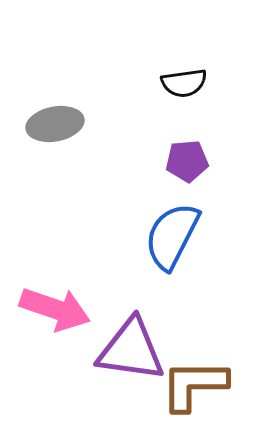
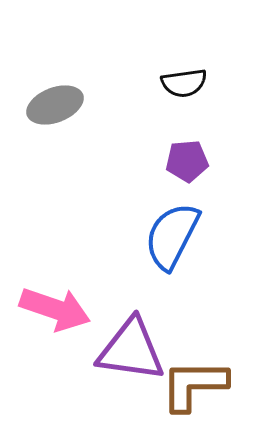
gray ellipse: moved 19 px up; rotated 10 degrees counterclockwise
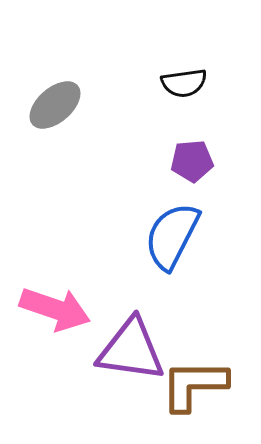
gray ellipse: rotated 20 degrees counterclockwise
purple pentagon: moved 5 px right
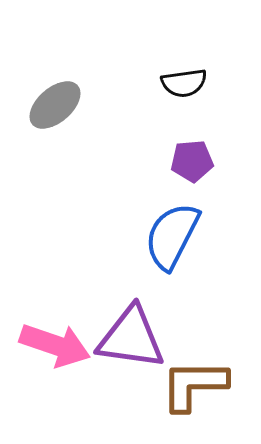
pink arrow: moved 36 px down
purple triangle: moved 12 px up
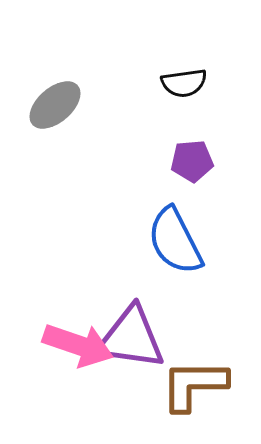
blue semicircle: moved 3 px right, 5 px down; rotated 54 degrees counterclockwise
pink arrow: moved 23 px right
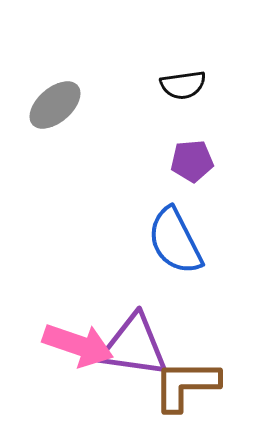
black semicircle: moved 1 px left, 2 px down
purple triangle: moved 3 px right, 8 px down
brown L-shape: moved 8 px left
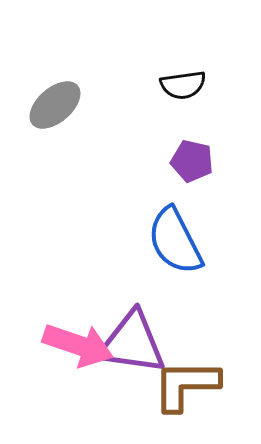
purple pentagon: rotated 18 degrees clockwise
purple triangle: moved 2 px left, 3 px up
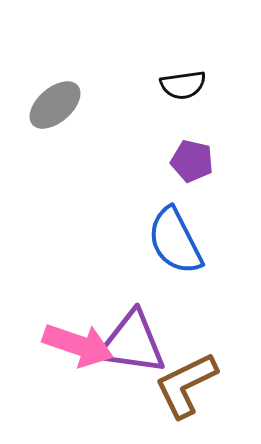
brown L-shape: rotated 26 degrees counterclockwise
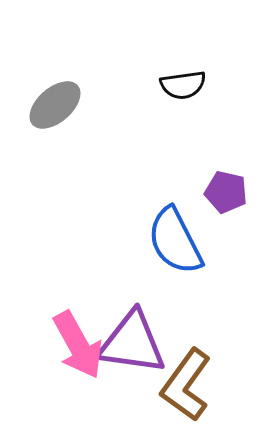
purple pentagon: moved 34 px right, 31 px down
pink arrow: rotated 42 degrees clockwise
brown L-shape: rotated 28 degrees counterclockwise
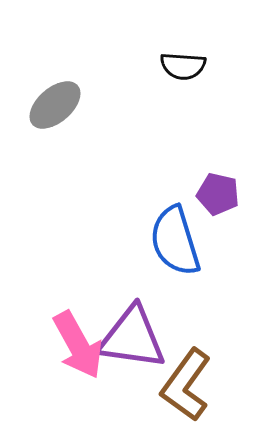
black semicircle: moved 19 px up; rotated 12 degrees clockwise
purple pentagon: moved 8 px left, 2 px down
blue semicircle: rotated 10 degrees clockwise
purple triangle: moved 5 px up
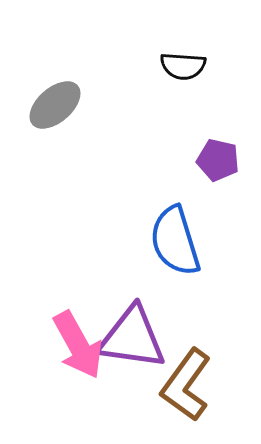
purple pentagon: moved 34 px up
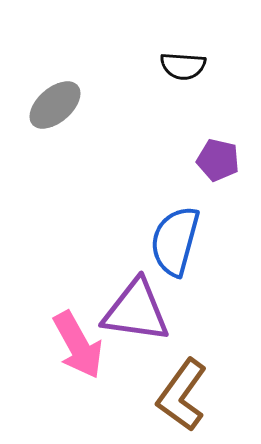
blue semicircle: rotated 32 degrees clockwise
purple triangle: moved 4 px right, 27 px up
brown L-shape: moved 4 px left, 10 px down
